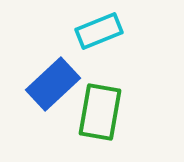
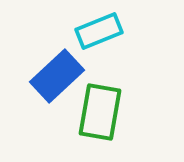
blue rectangle: moved 4 px right, 8 px up
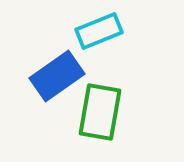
blue rectangle: rotated 8 degrees clockwise
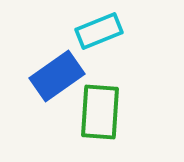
green rectangle: rotated 6 degrees counterclockwise
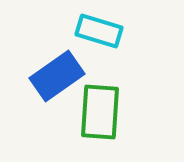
cyan rectangle: rotated 39 degrees clockwise
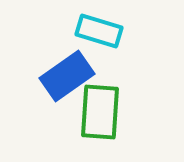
blue rectangle: moved 10 px right
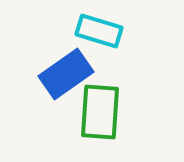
blue rectangle: moved 1 px left, 2 px up
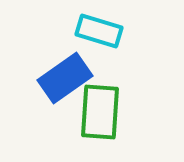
blue rectangle: moved 1 px left, 4 px down
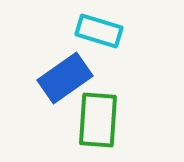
green rectangle: moved 2 px left, 8 px down
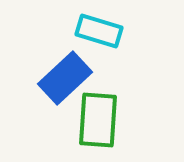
blue rectangle: rotated 8 degrees counterclockwise
